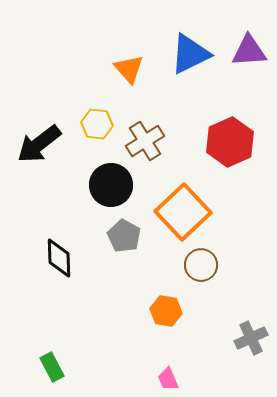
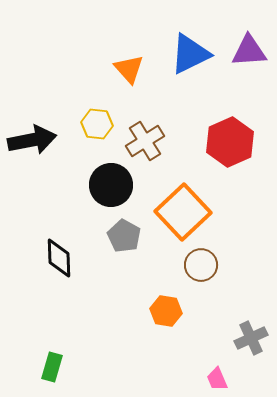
black arrow: moved 7 px left, 4 px up; rotated 153 degrees counterclockwise
green rectangle: rotated 44 degrees clockwise
pink trapezoid: moved 49 px right
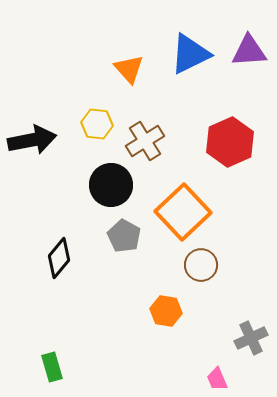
black diamond: rotated 42 degrees clockwise
green rectangle: rotated 32 degrees counterclockwise
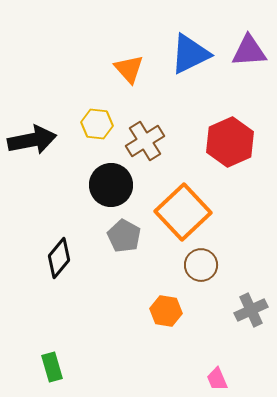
gray cross: moved 28 px up
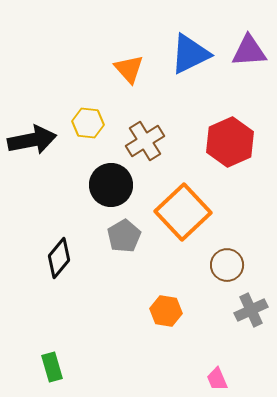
yellow hexagon: moved 9 px left, 1 px up
gray pentagon: rotated 12 degrees clockwise
brown circle: moved 26 px right
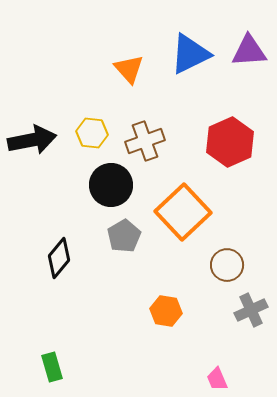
yellow hexagon: moved 4 px right, 10 px down
brown cross: rotated 12 degrees clockwise
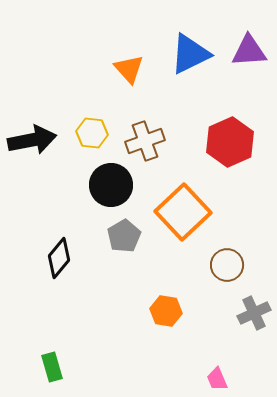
gray cross: moved 3 px right, 3 px down
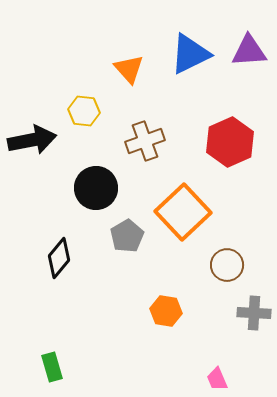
yellow hexagon: moved 8 px left, 22 px up
black circle: moved 15 px left, 3 px down
gray pentagon: moved 3 px right
gray cross: rotated 28 degrees clockwise
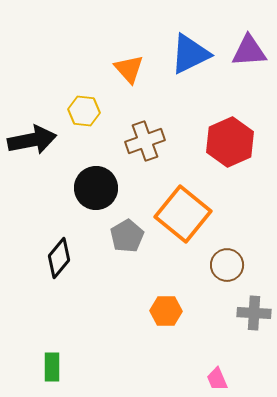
orange square: moved 2 px down; rotated 8 degrees counterclockwise
orange hexagon: rotated 8 degrees counterclockwise
green rectangle: rotated 16 degrees clockwise
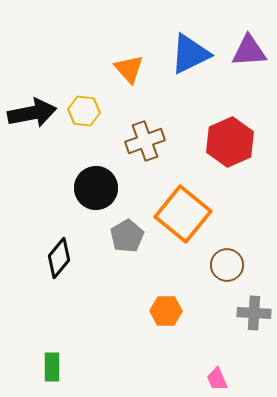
black arrow: moved 27 px up
